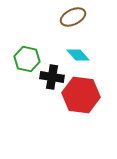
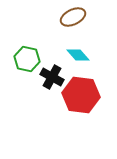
black cross: rotated 20 degrees clockwise
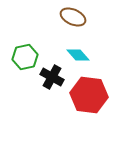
brown ellipse: rotated 50 degrees clockwise
green hexagon: moved 2 px left, 2 px up; rotated 25 degrees counterclockwise
red hexagon: moved 8 px right
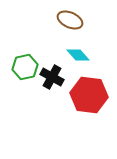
brown ellipse: moved 3 px left, 3 px down
green hexagon: moved 10 px down
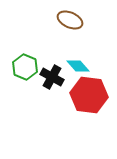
cyan diamond: moved 11 px down
green hexagon: rotated 25 degrees counterclockwise
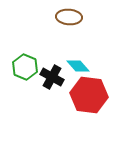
brown ellipse: moved 1 px left, 3 px up; rotated 20 degrees counterclockwise
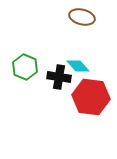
brown ellipse: moved 13 px right; rotated 10 degrees clockwise
black cross: moved 7 px right; rotated 20 degrees counterclockwise
red hexagon: moved 2 px right, 2 px down
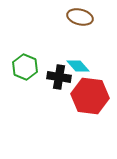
brown ellipse: moved 2 px left
red hexagon: moved 1 px left, 1 px up
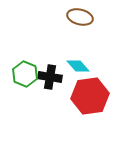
green hexagon: moved 7 px down
black cross: moved 9 px left
red hexagon: rotated 15 degrees counterclockwise
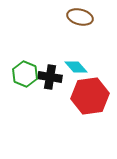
cyan diamond: moved 2 px left, 1 px down
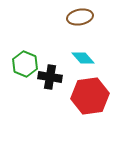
brown ellipse: rotated 25 degrees counterclockwise
cyan diamond: moved 7 px right, 9 px up
green hexagon: moved 10 px up
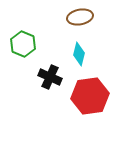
cyan diamond: moved 4 px left, 4 px up; rotated 55 degrees clockwise
green hexagon: moved 2 px left, 20 px up
black cross: rotated 15 degrees clockwise
